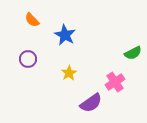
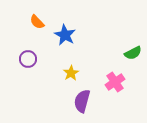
orange semicircle: moved 5 px right, 2 px down
yellow star: moved 2 px right
purple semicircle: moved 9 px left, 2 px up; rotated 140 degrees clockwise
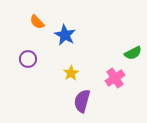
pink cross: moved 4 px up
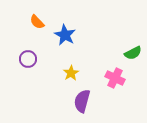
pink cross: rotated 30 degrees counterclockwise
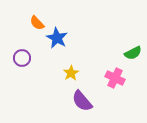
orange semicircle: moved 1 px down
blue star: moved 8 px left, 3 px down
purple circle: moved 6 px left, 1 px up
purple semicircle: rotated 55 degrees counterclockwise
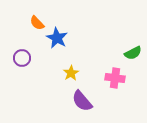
pink cross: rotated 18 degrees counterclockwise
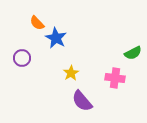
blue star: moved 1 px left
